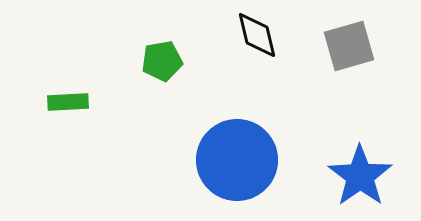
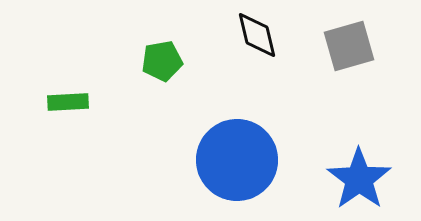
blue star: moved 1 px left, 3 px down
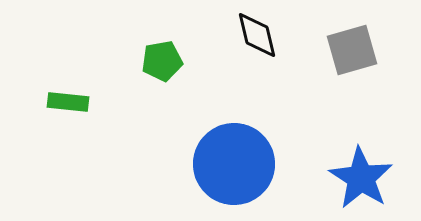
gray square: moved 3 px right, 4 px down
green rectangle: rotated 9 degrees clockwise
blue circle: moved 3 px left, 4 px down
blue star: moved 2 px right, 1 px up; rotated 4 degrees counterclockwise
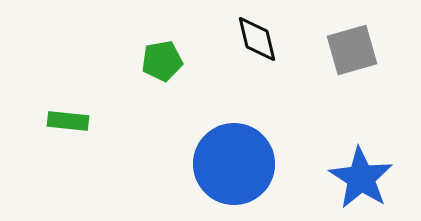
black diamond: moved 4 px down
green rectangle: moved 19 px down
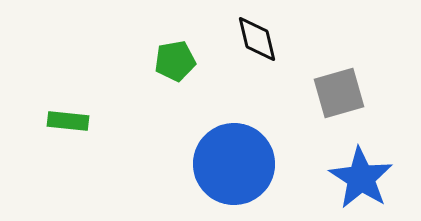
gray square: moved 13 px left, 43 px down
green pentagon: moved 13 px right
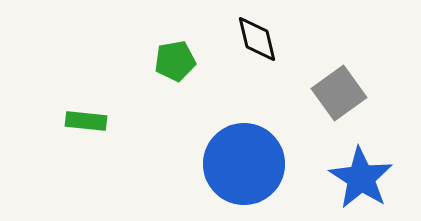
gray square: rotated 20 degrees counterclockwise
green rectangle: moved 18 px right
blue circle: moved 10 px right
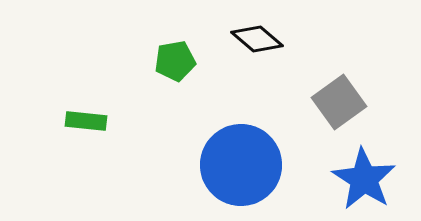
black diamond: rotated 36 degrees counterclockwise
gray square: moved 9 px down
blue circle: moved 3 px left, 1 px down
blue star: moved 3 px right, 1 px down
